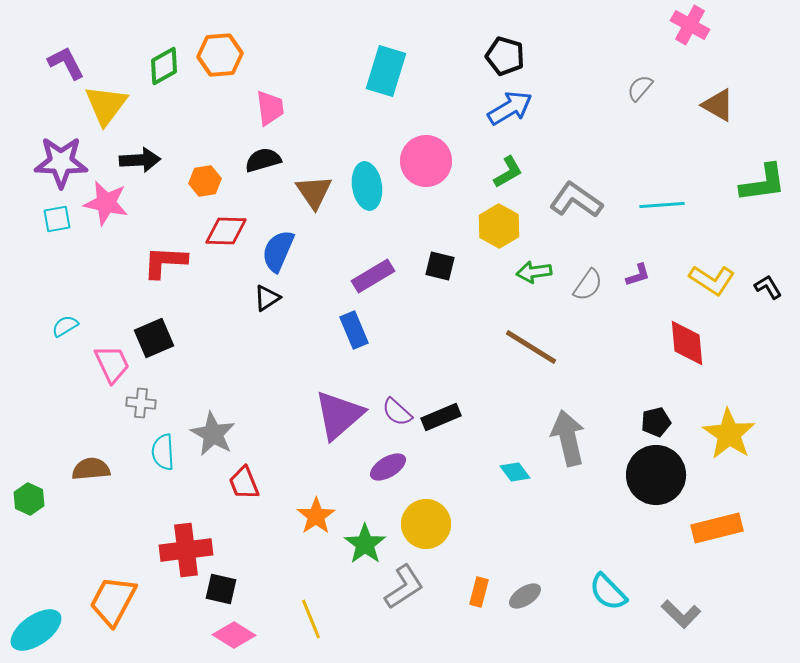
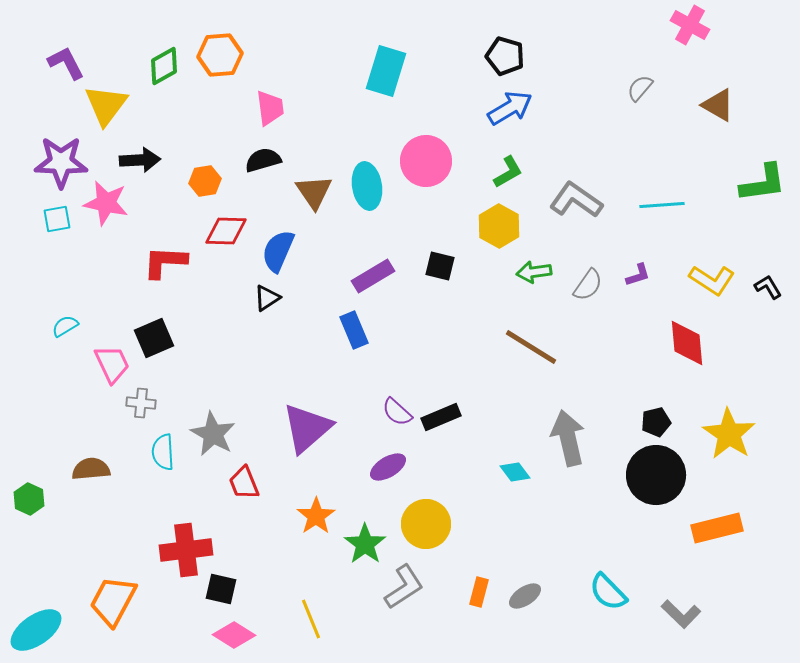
purple triangle at (339, 415): moved 32 px left, 13 px down
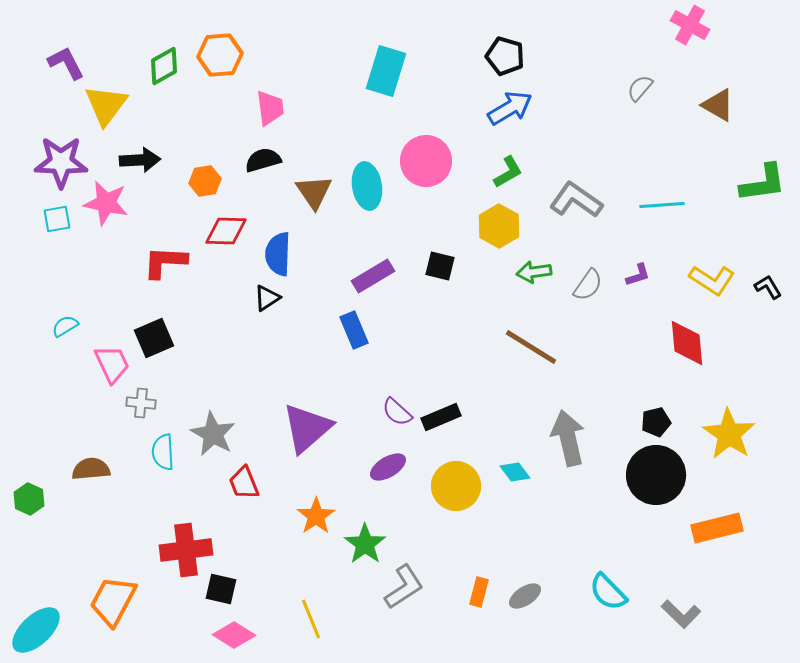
blue semicircle at (278, 251): moved 3 px down; rotated 21 degrees counterclockwise
yellow circle at (426, 524): moved 30 px right, 38 px up
cyan ellipse at (36, 630): rotated 8 degrees counterclockwise
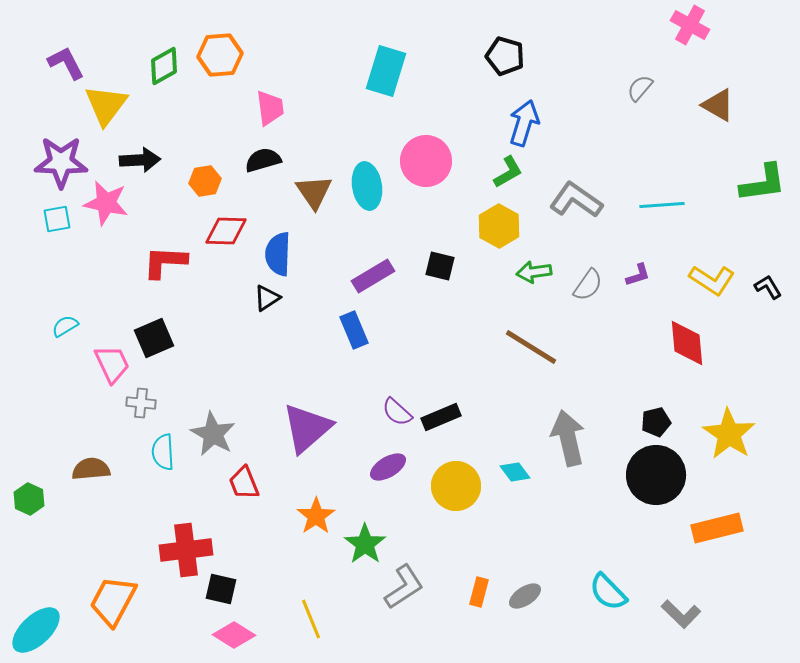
blue arrow at (510, 108): moved 14 px right, 15 px down; rotated 42 degrees counterclockwise
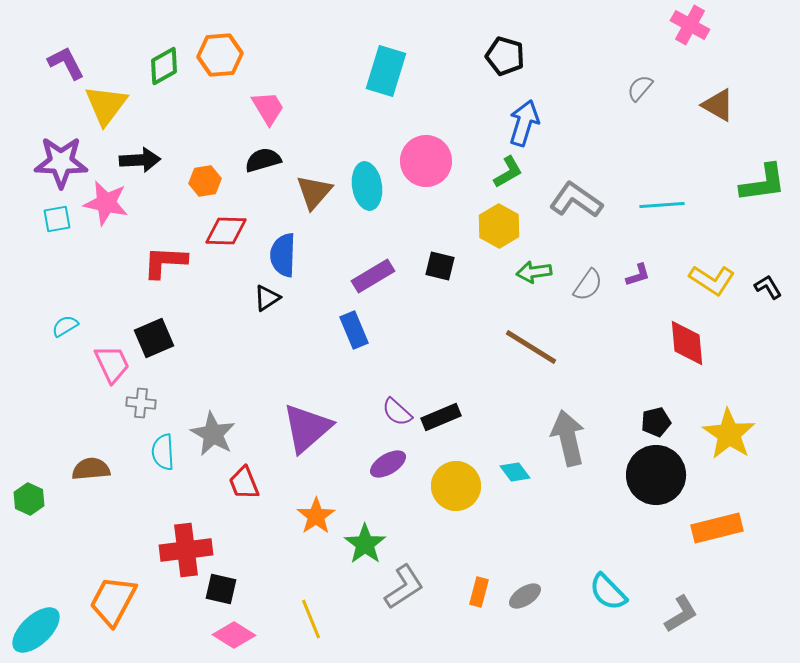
pink trapezoid at (270, 108): moved 2 px left; rotated 24 degrees counterclockwise
brown triangle at (314, 192): rotated 15 degrees clockwise
blue semicircle at (278, 254): moved 5 px right, 1 px down
purple ellipse at (388, 467): moved 3 px up
gray L-shape at (681, 614): rotated 75 degrees counterclockwise
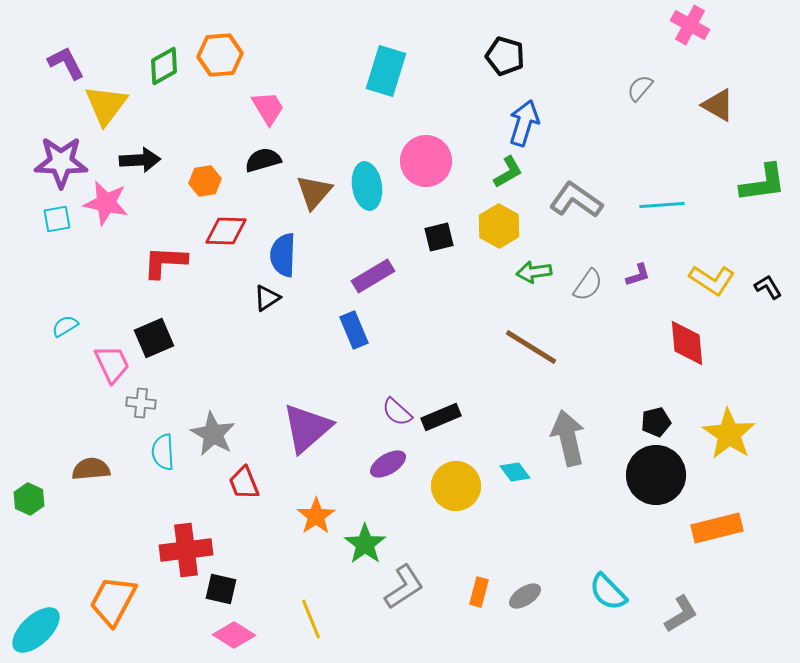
black square at (440, 266): moved 1 px left, 29 px up; rotated 28 degrees counterclockwise
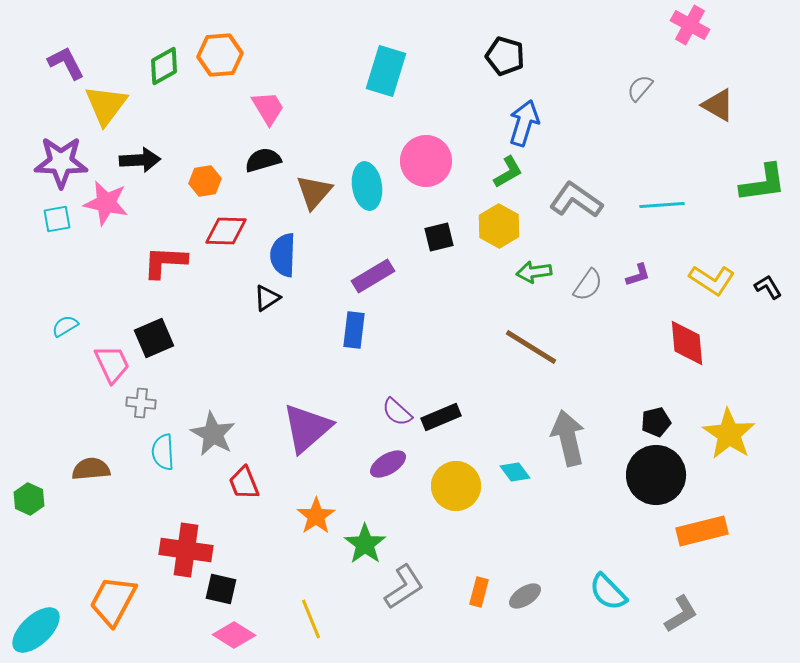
blue rectangle at (354, 330): rotated 30 degrees clockwise
orange rectangle at (717, 528): moved 15 px left, 3 px down
red cross at (186, 550): rotated 15 degrees clockwise
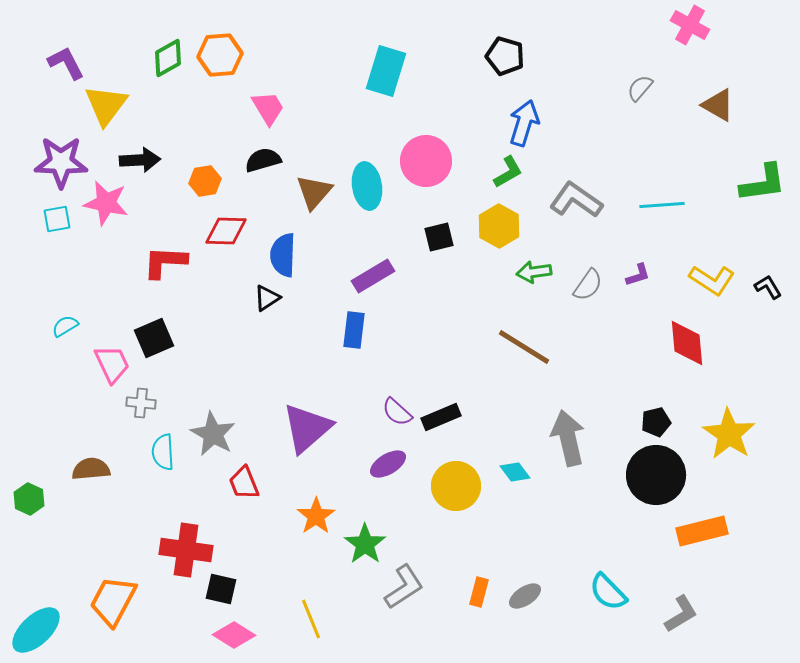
green diamond at (164, 66): moved 4 px right, 8 px up
brown line at (531, 347): moved 7 px left
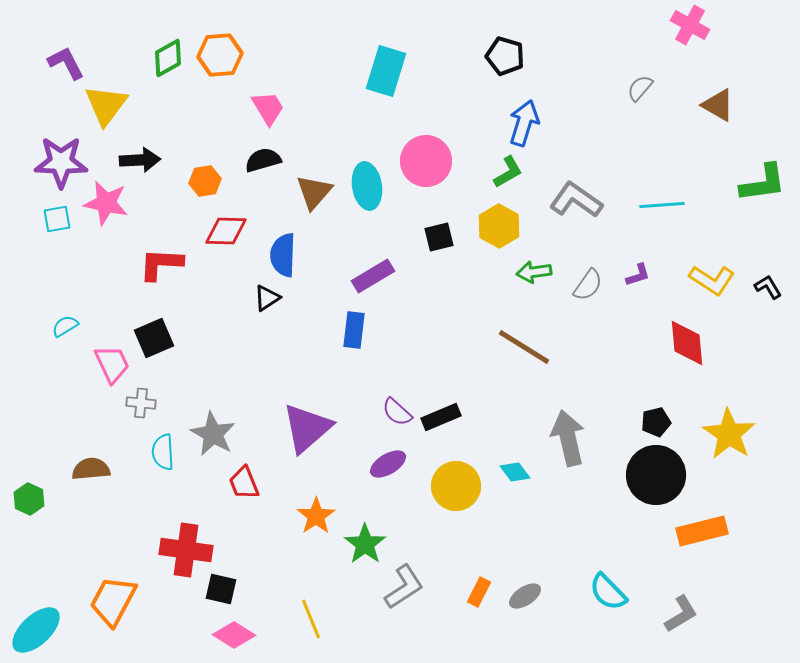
red L-shape at (165, 262): moved 4 px left, 2 px down
orange rectangle at (479, 592): rotated 12 degrees clockwise
